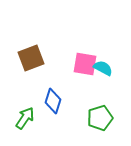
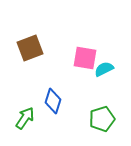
brown square: moved 1 px left, 10 px up
pink square: moved 6 px up
cyan semicircle: moved 1 px right, 1 px down; rotated 54 degrees counterclockwise
green pentagon: moved 2 px right, 1 px down
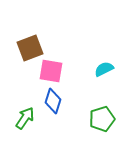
pink square: moved 34 px left, 13 px down
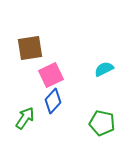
brown square: rotated 12 degrees clockwise
pink square: moved 4 px down; rotated 35 degrees counterclockwise
blue diamond: rotated 25 degrees clockwise
green pentagon: moved 4 px down; rotated 30 degrees clockwise
